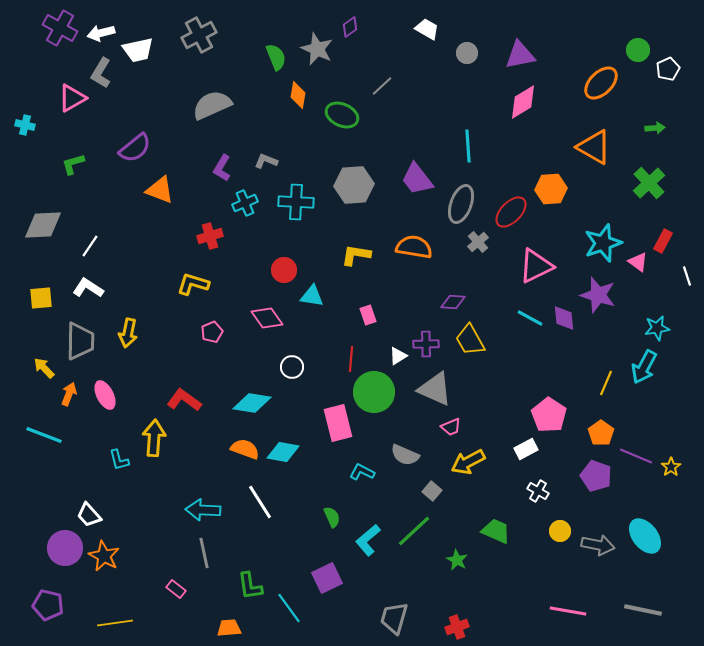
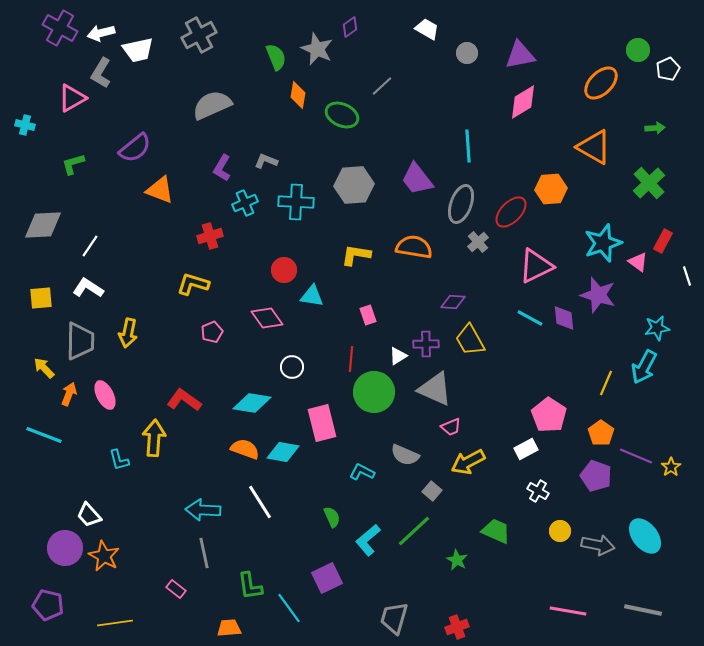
pink rectangle at (338, 423): moved 16 px left
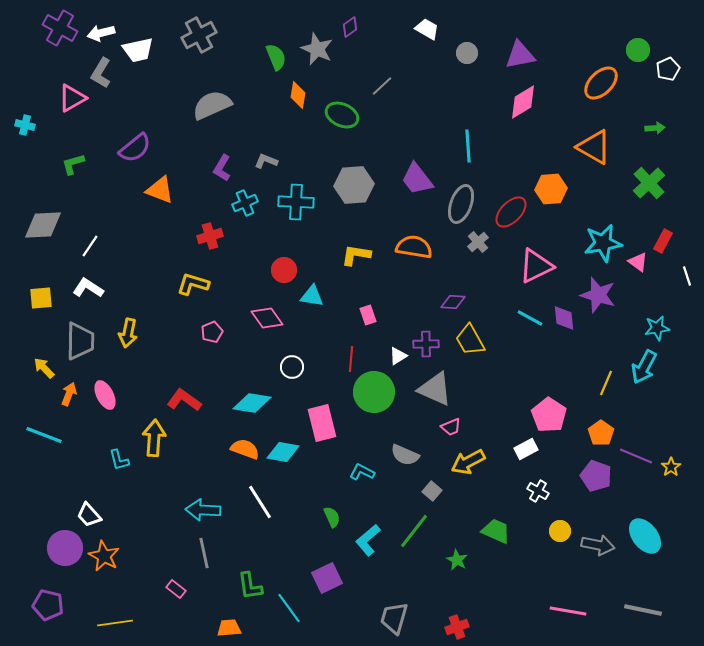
cyan star at (603, 243): rotated 9 degrees clockwise
green line at (414, 531): rotated 9 degrees counterclockwise
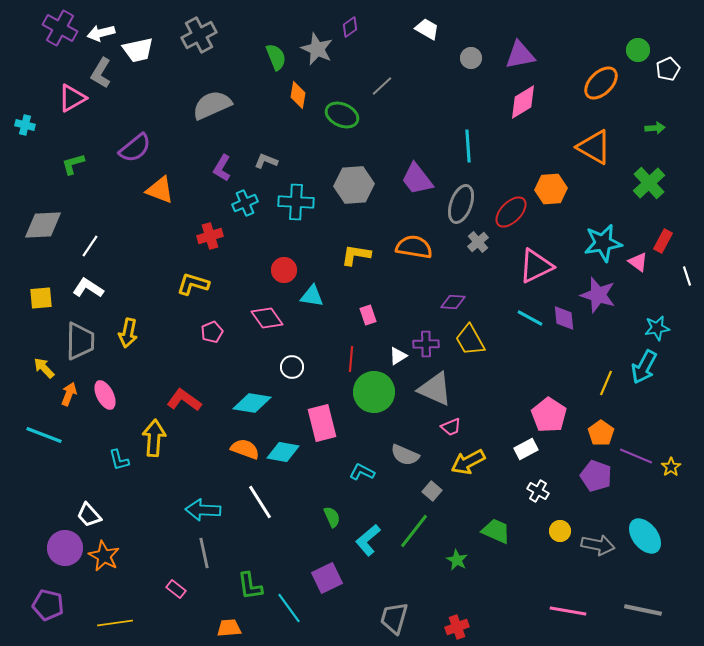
gray circle at (467, 53): moved 4 px right, 5 px down
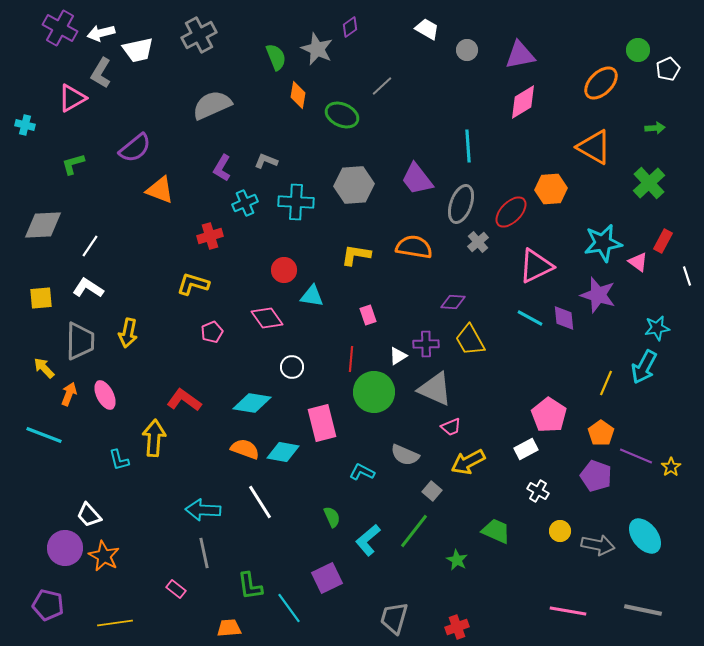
gray circle at (471, 58): moved 4 px left, 8 px up
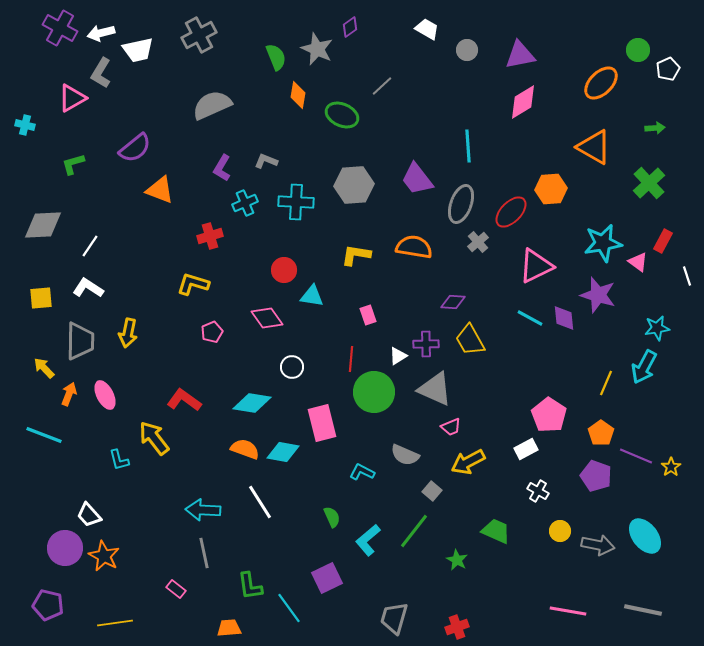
yellow arrow at (154, 438): rotated 42 degrees counterclockwise
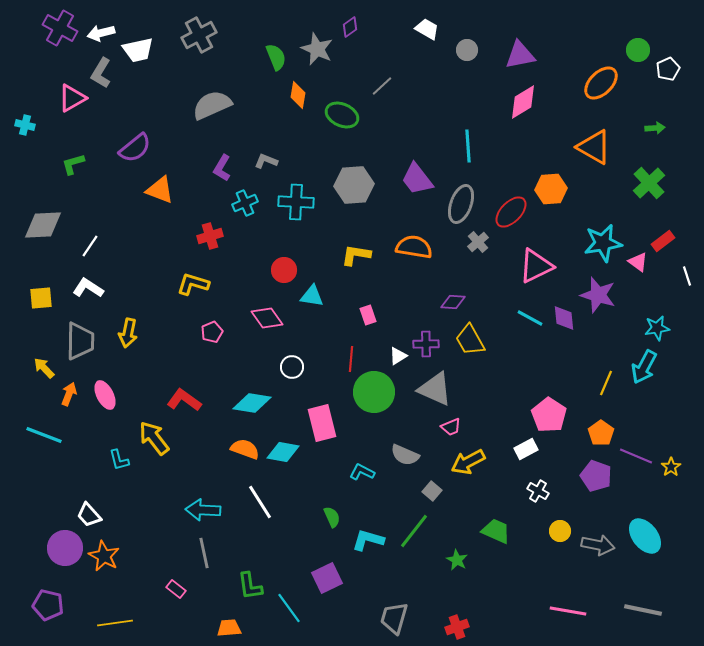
red rectangle at (663, 241): rotated 25 degrees clockwise
cyan L-shape at (368, 540): rotated 56 degrees clockwise
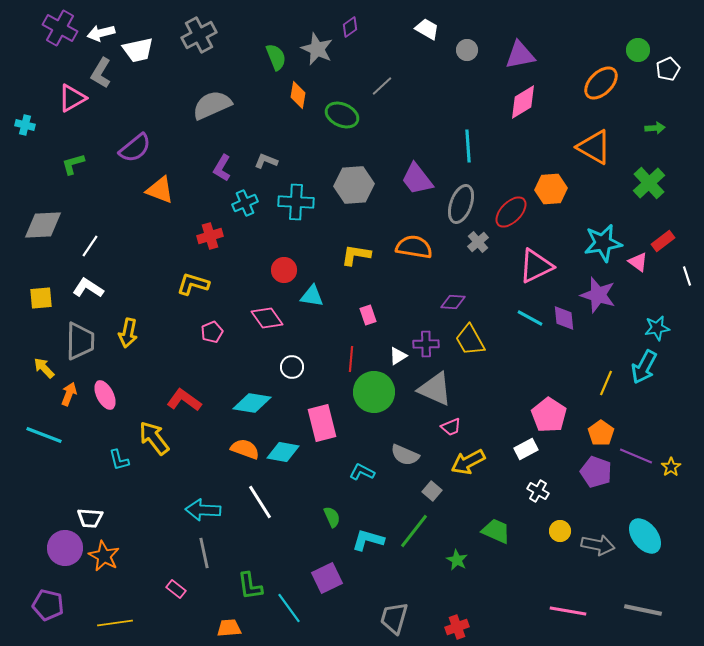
purple pentagon at (596, 476): moved 4 px up
white trapezoid at (89, 515): moved 1 px right, 3 px down; rotated 44 degrees counterclockwise
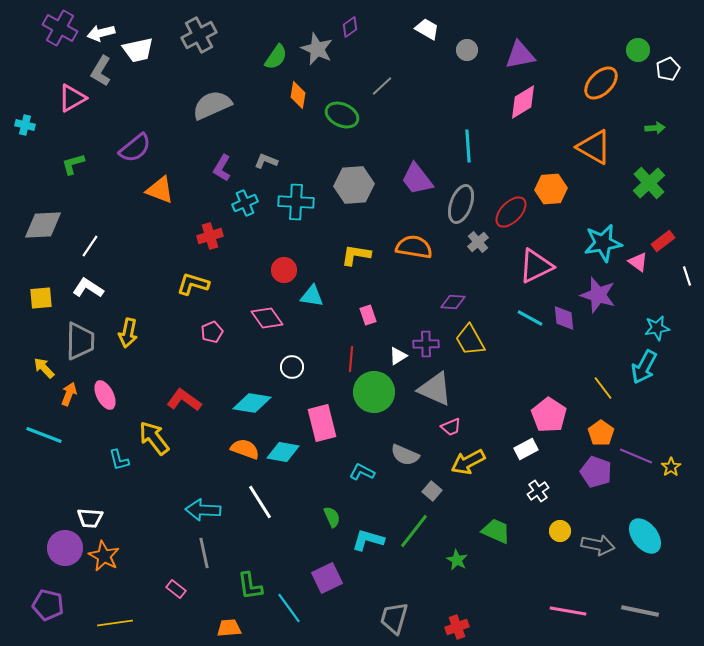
green semicircle at (276, 57): rotated 56 degrees clockwise
gray L-shape at (101, 73): moved 2 px up
yellow line at (606, 383): moved 3 px left, 5 px down; rotated 60 degrees counterclockwise
white cross at (538, 491): rotated 25 degrees clockwise
gray line at (643, 610): moved 3 px left, 1 px down
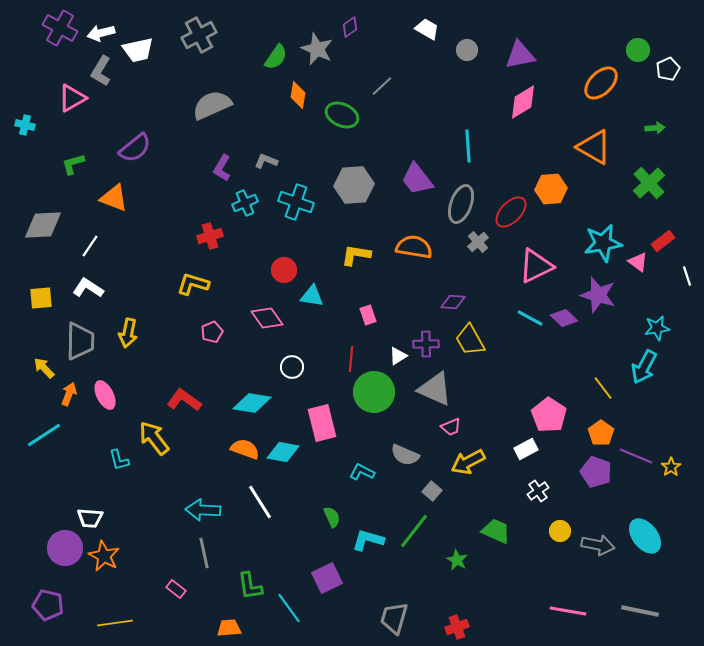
orange triangle at (160, 190): moved 46 px left, 8 px down
cyan cross at (296, 202): rotated 16 degrees clockwise
purple diamond at (564, 318): rotated 40 degrees counterclockwise
cyan line at (44, 435): rotated 54 degrees counterclockwise
